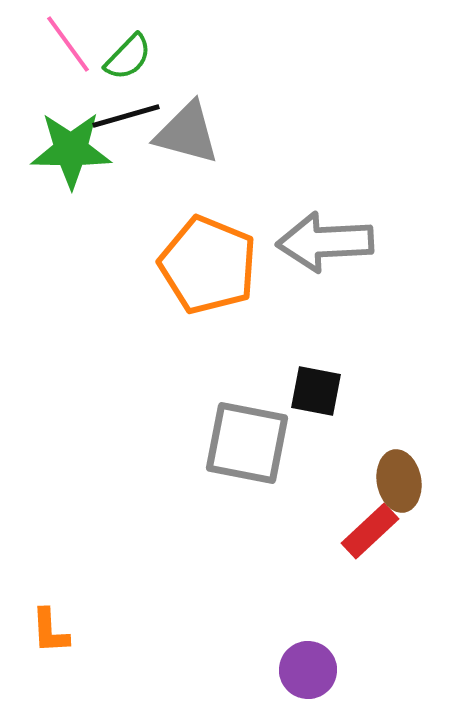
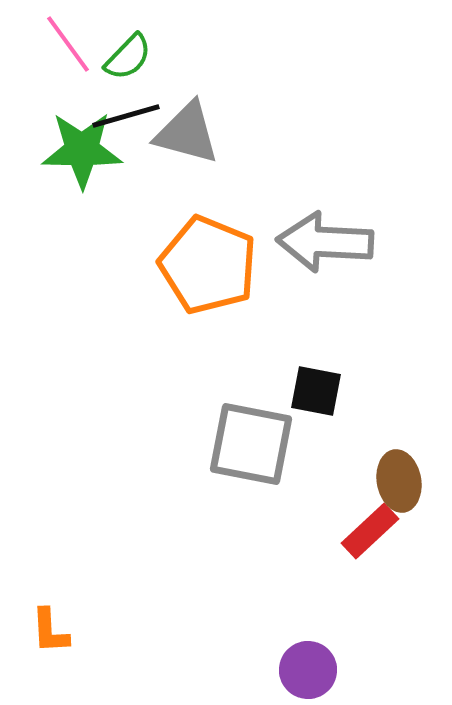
green star: moved 11 px right
gray arrow: rotated 6 degrees clockwise
gray square: moved 4 px right, 1 px down
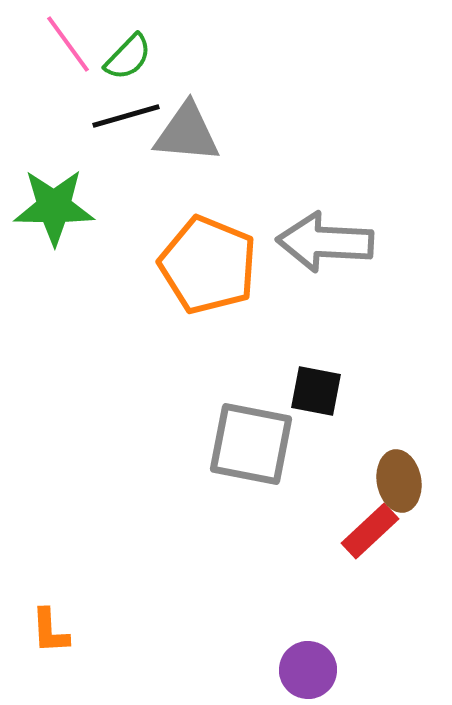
gray triangle: rotated 10 degrees counterclockwise
green star: moved 28 px left, 57 px down
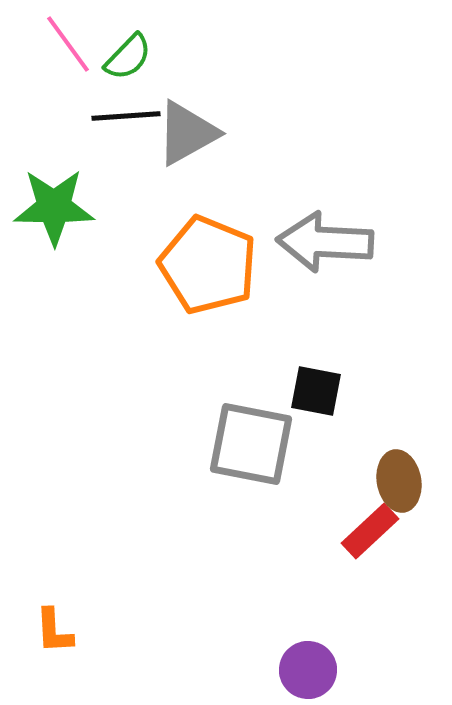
black line: rotated 12 degrees clockwise
gray triangle: rotated 34 degrees counterclockwise
orange L-shape: moved 4 px right
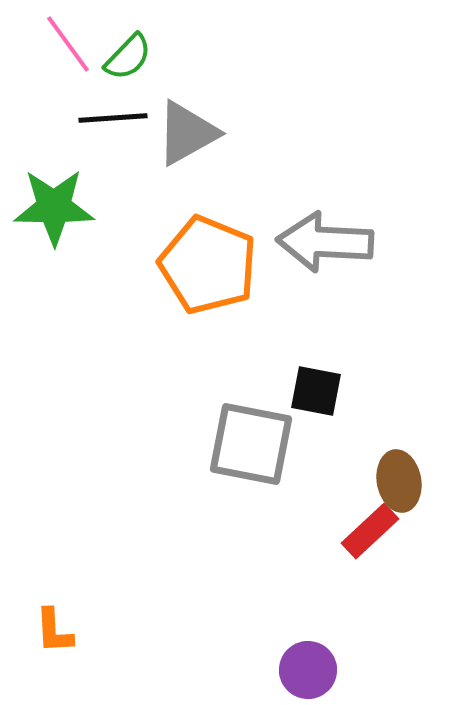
black line: moved 13 px left, 2 px down
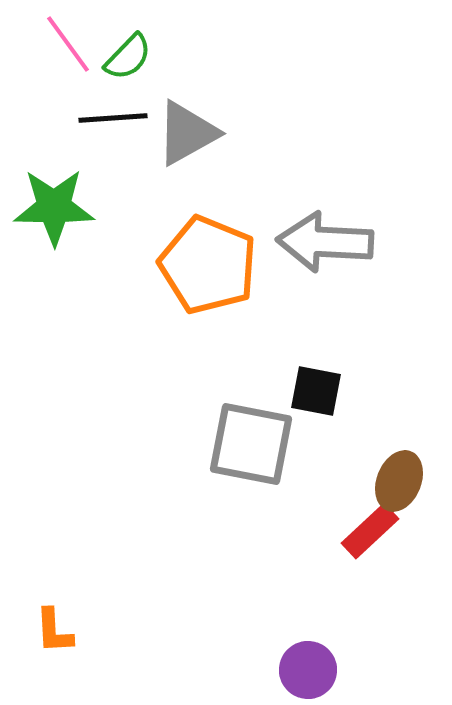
brown ellipse: rotated 32 degrees clockwise
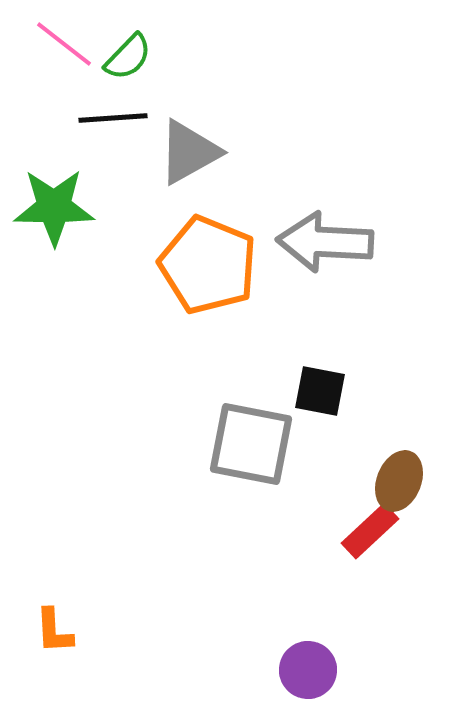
pink line: moved 4 px left; rotated 16 degrees counterclockwise
gray triangle: moved 2 px right, 19 px down
black square: moved 4 px right
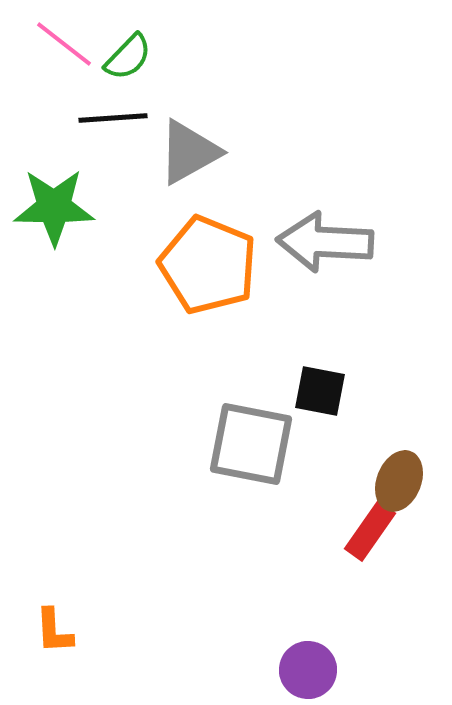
red rectangle: rotated 12 degrees counterclockwise
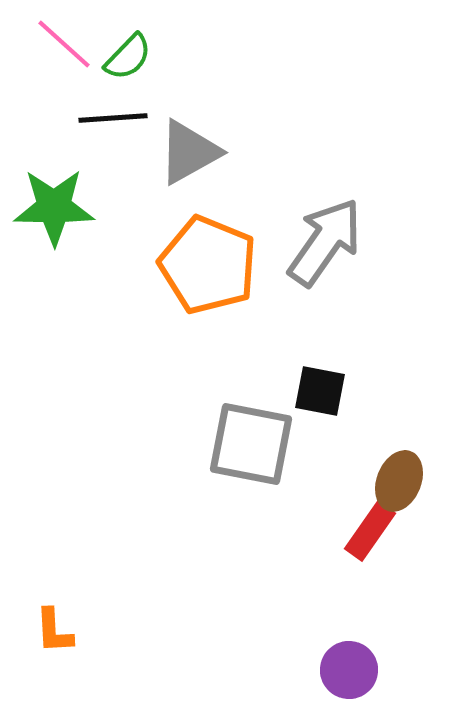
pink line: rotated 4 degrees clockwise
gray arrow: rotated 122 degrees clockwise
purple circle: moved 41 px right
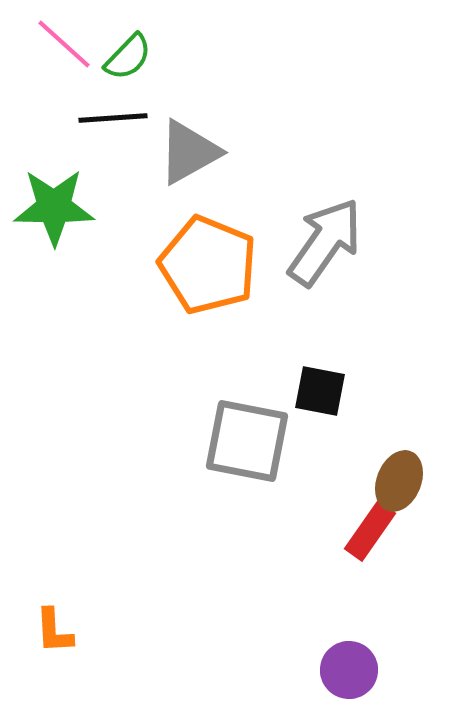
gray square: moved 4 px left, 3 px up
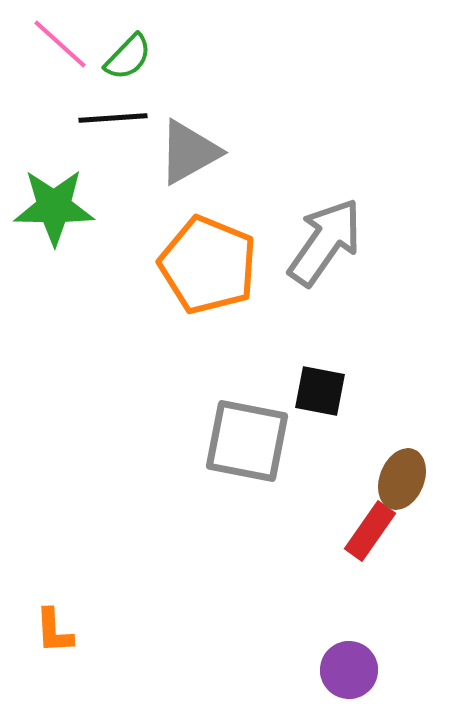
pink line: moved 4 px left
brown ellipse: moved 3 px right, 2 px up
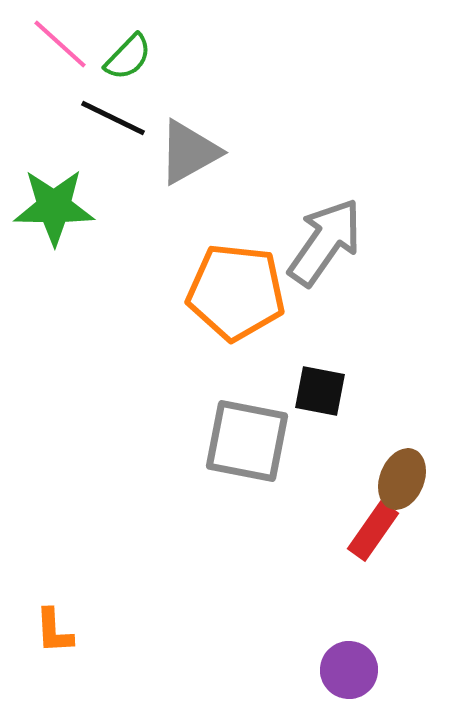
black line: rotated 30 degrees clockwise
orange pentagon: moved 28 px right, 27 px down; rotated 16 degrees counterclockwise
red rectangle: moved 3 px right
